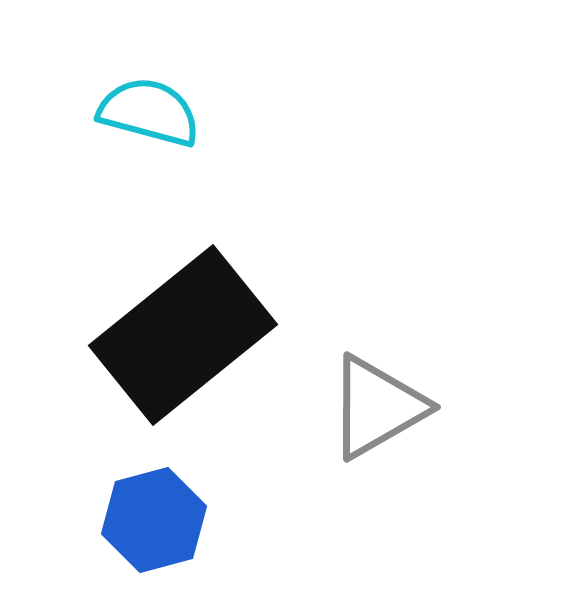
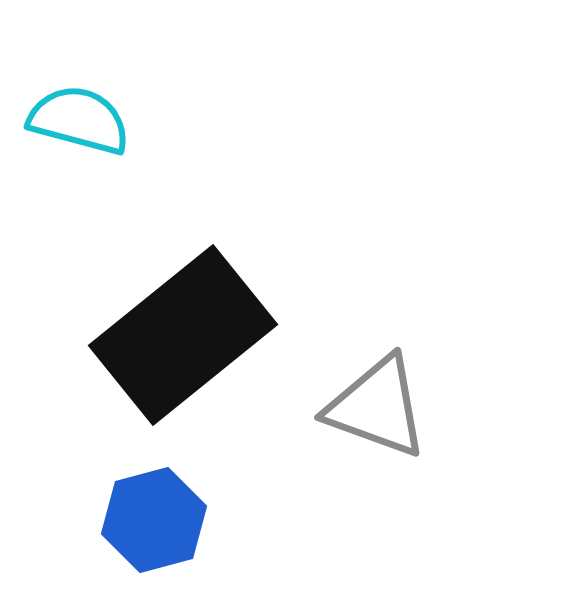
cyan semicircle: moved 70 px left, 8 px down
gray triangle: rotated 50 degrees clockwise
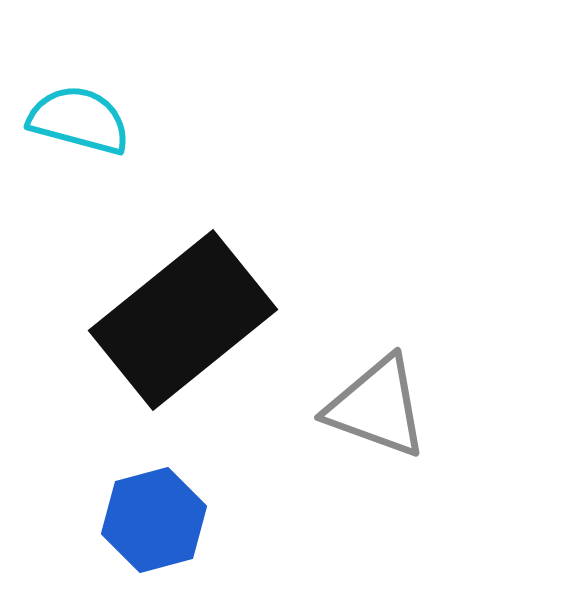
black rectangle: moved 15 px up
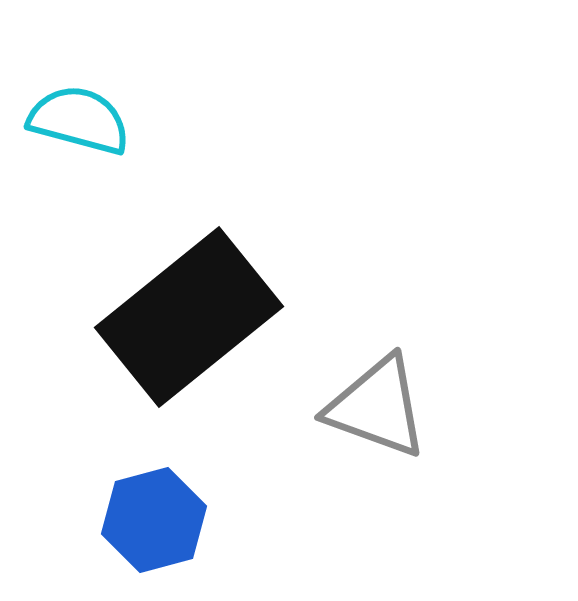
black rectangle: moved 6 px right, 3 px up
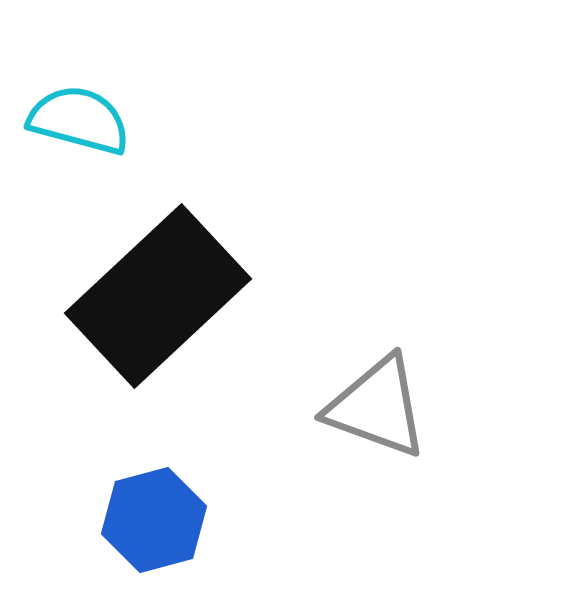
black rectangle: moved 31 px left, 21 px up; rotated 4 degrees counterclockwise
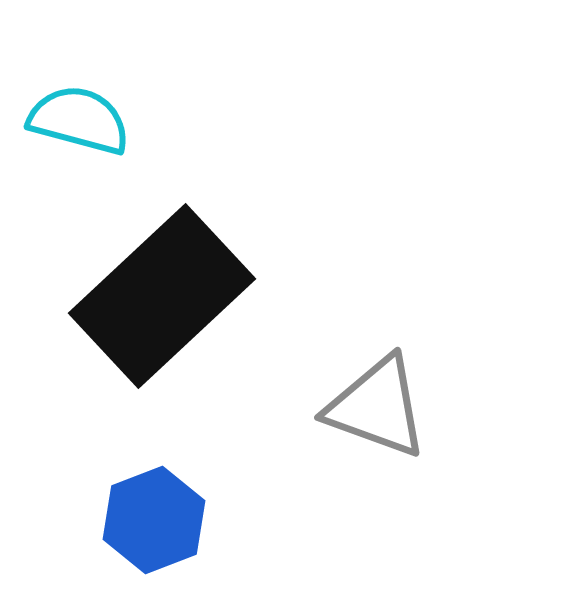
black rectangle: moved 4 px right
blue hexagon: rotated 6 degrees counterclockwise
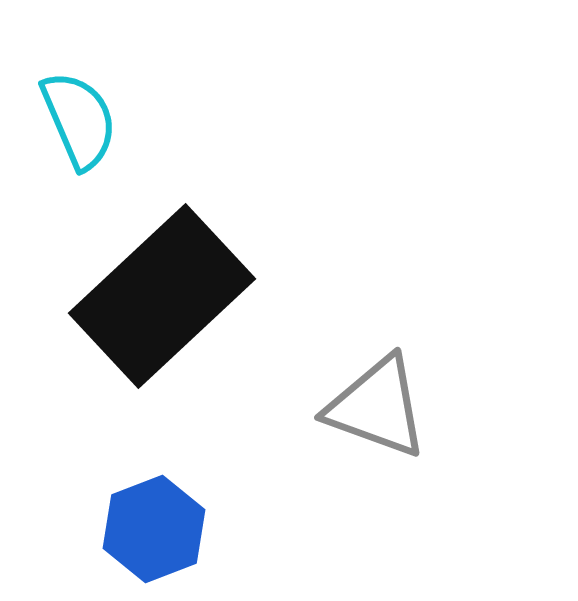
cyan semicircle: rotated 52 degrees clockwise
blue hexagon: moved 9 px down
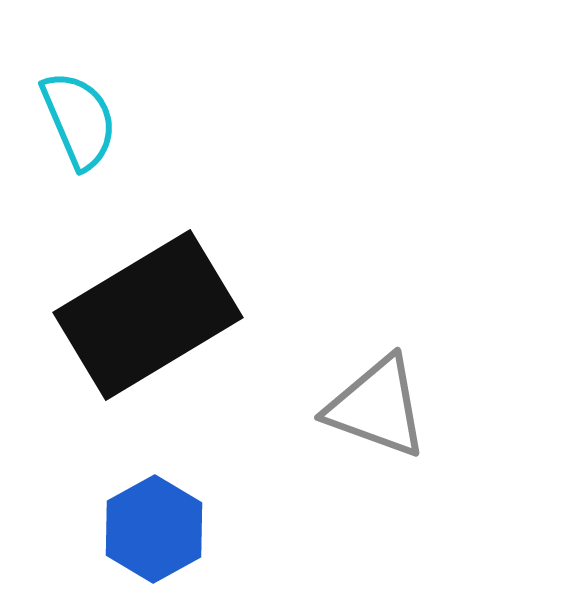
black rectangle: moved 14 px left, 19 px down; rotated 12 degrees clockwise
blue hexagon: rotated 8 degrees counterclockwise
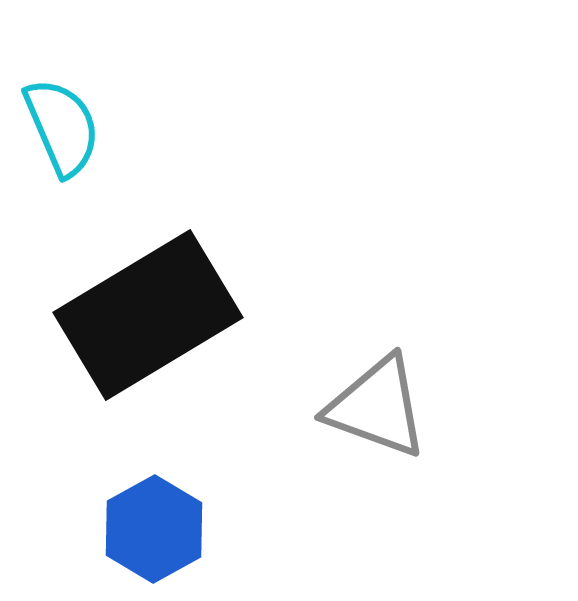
cyan semicircle: moved 17 px left, 7 px down
